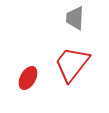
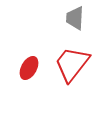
red ellipse: moved 1 px right, 10 px up
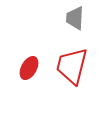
red trapezoid: moved 2 px down; rotated 24 degrees counterclockwise
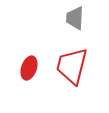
red ellipse: rotated 10 degrees counterclockwise
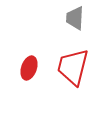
red trapezoid: moved 1 px right, 1 px down
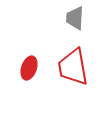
red trapezoid: rotated 24 degrees counterclockwise
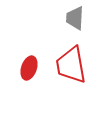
red trapezoid: moved 2 px left, 2 px up
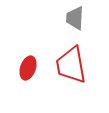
red ellipse: moved 1 px left
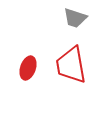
gray trapezoid: rotated 75 degrees counterclockwise
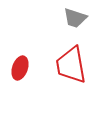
red ellipse: moved 8 px left
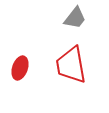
gray trapezoid: rotated 70 degrees counterclockwise
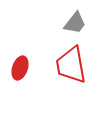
gray trapezoid: moved 5 px down
